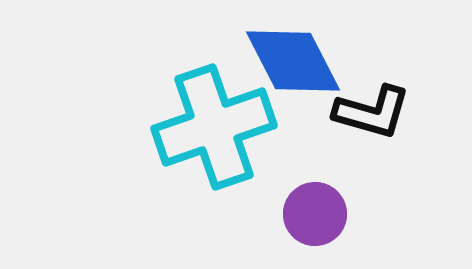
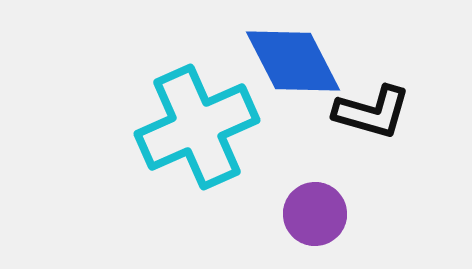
cyan cross: moved 17 px left; rotated 5 degrees counterclockwise
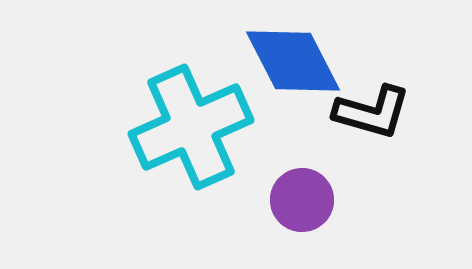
cyan cross: moved 6 px left
purple circle: moved 13 px left, 14 px up
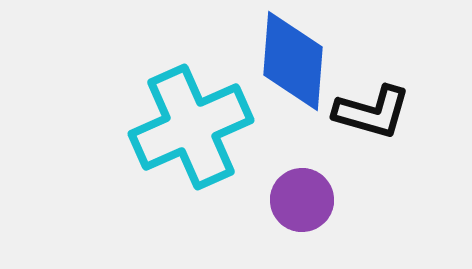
blue diamond: rotated 32 degrees clockwise
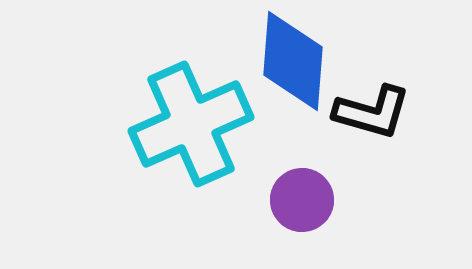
cyan cross: moved 3 px up
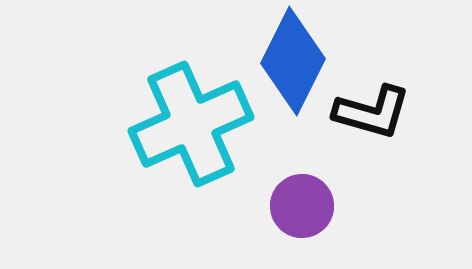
blue diamond: rotated 22 degrees clockwise
purple circle: moved 6 px down
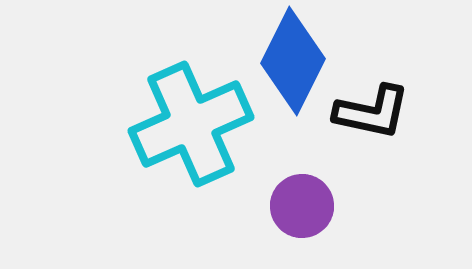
black L-shape: rotated 4 degrees counterclockwise
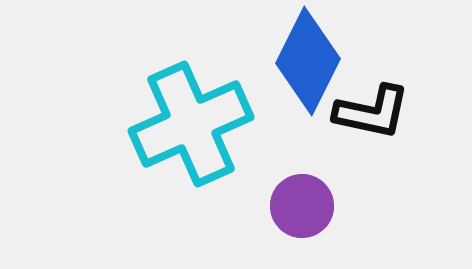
blue diamond: moved 15 px right
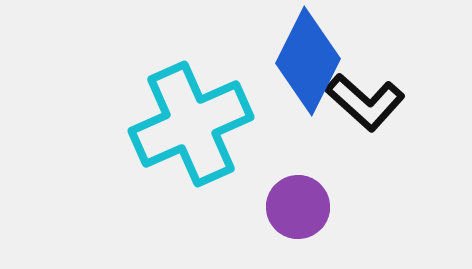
black L-shape: moved 7 px left, 10 px up; rotated 30 degrees clockwise
purple circle: moved 4 px left, 1 px down
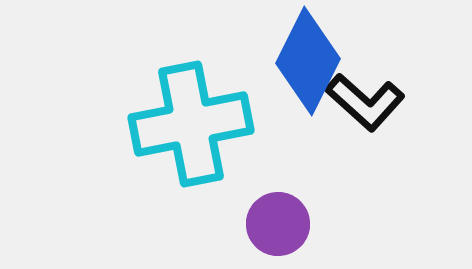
cyan cross: rotated 13 degrees clockwise
purple circle: moved 20 px left, 17 px down
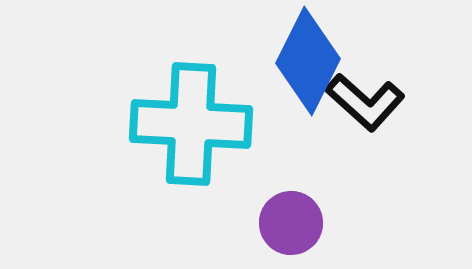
cyan cross: rotated 14 degrees clockwise
purple circle: moved 13 px right, 1 px up
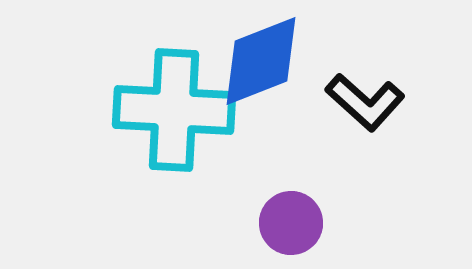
blue diamond: moved 47 px left; rotated 42 degrees clockwise
cyan cross: moved 17 px left, 14 px up
